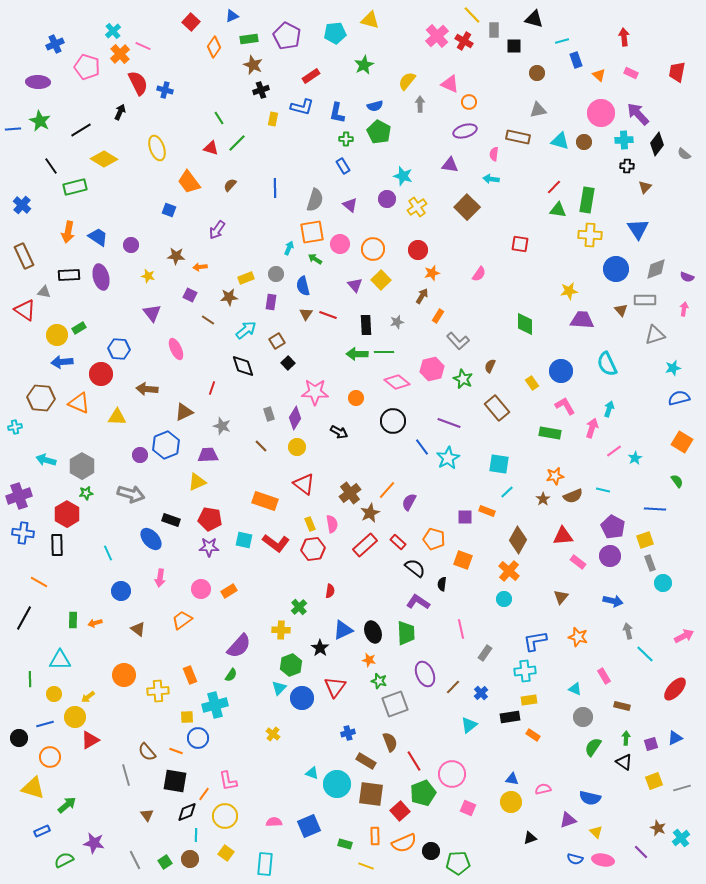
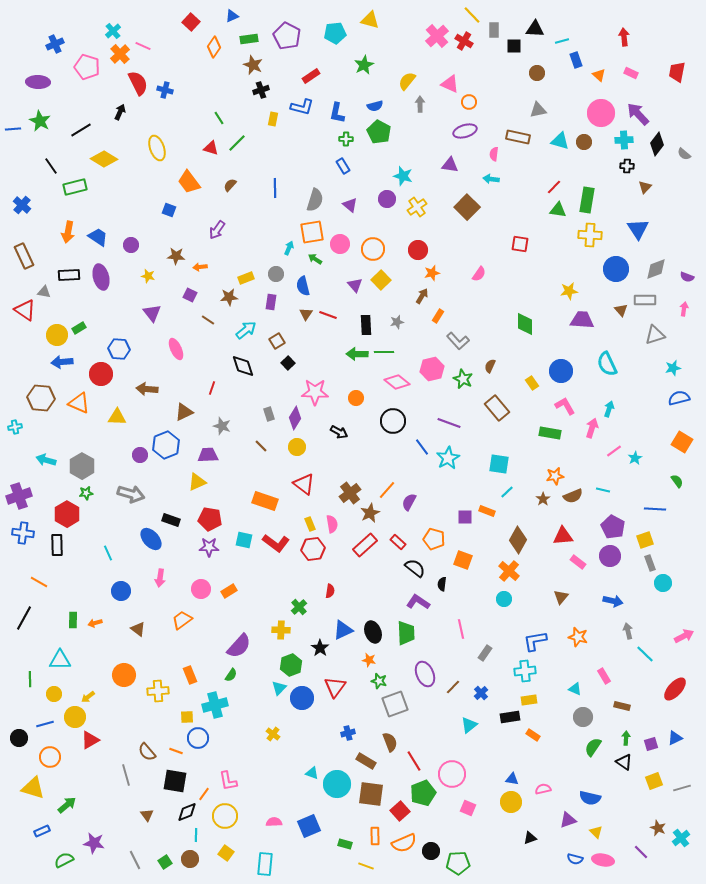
black triangle at (534, 19): moved 1 px right, 10 px down; rotated 12 degrees counterclockwise
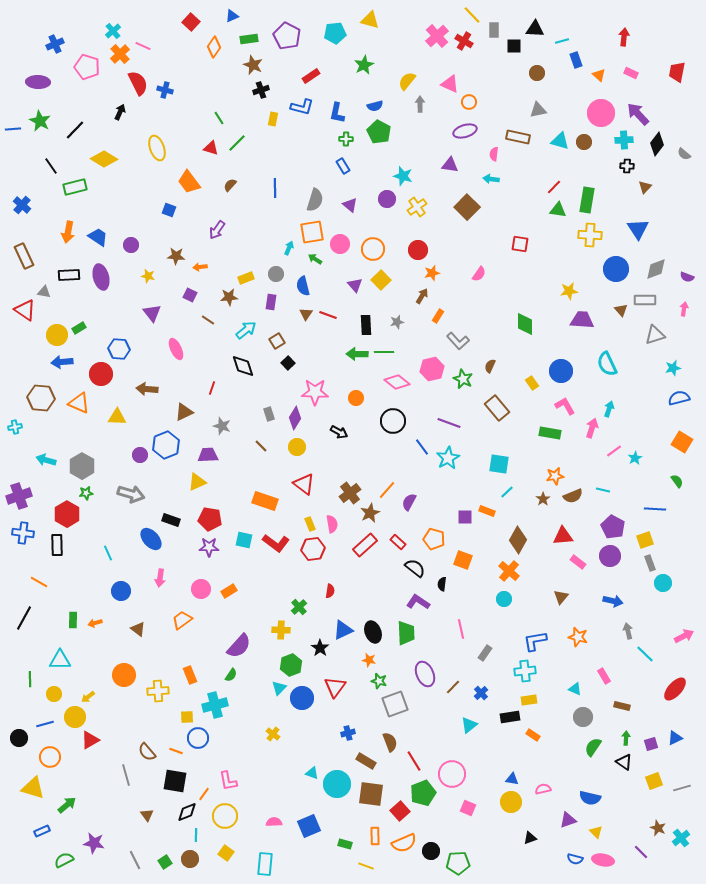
red arrow at (624, 37): rotated 12 degrees clockwise
black line at (81, 130): moved 6 px left; rotated 15 degrees counterclockwise
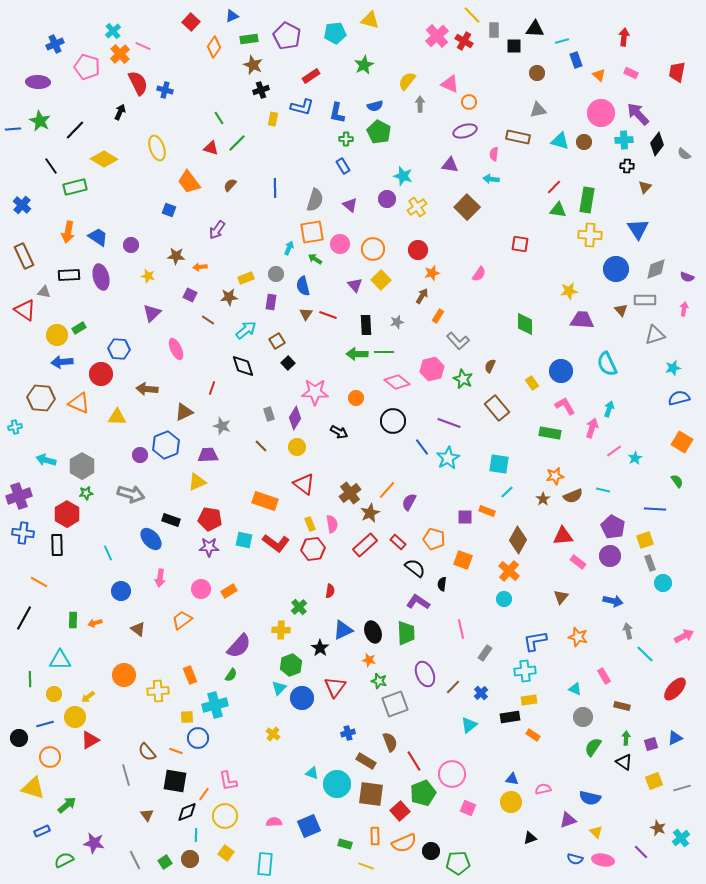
purple triangle at (152, 313): rotated 24 degrees clockwise
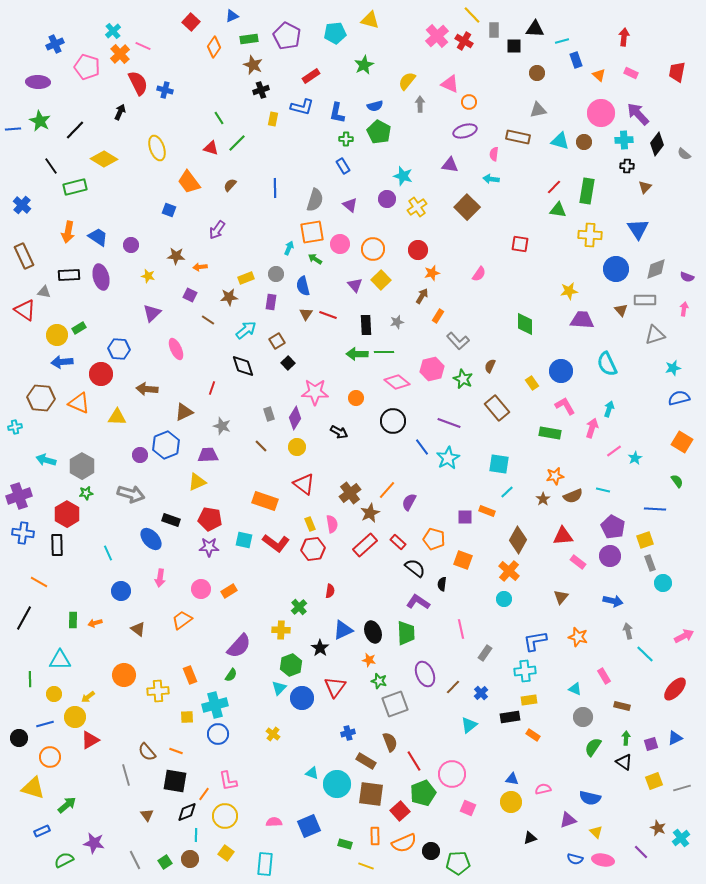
green rectangle at (587, 200): moved 9 px up
blue circle at (198, 738): moved 20 px right, 4 px up
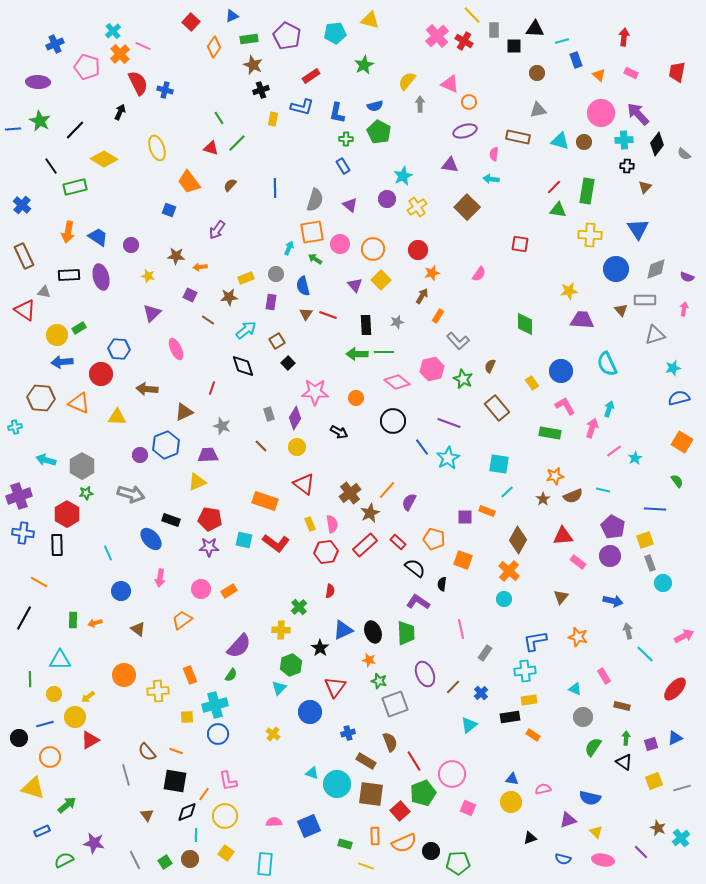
cyan star at (403, 176): rotated 30 degrees clockwise
red hexagon at (313, 549): moved 13 px right, 3 px down
blue circle at (302, 698): moved 8 px right, 14 px down
blue semicircle at (575, 859): moved 12 px left
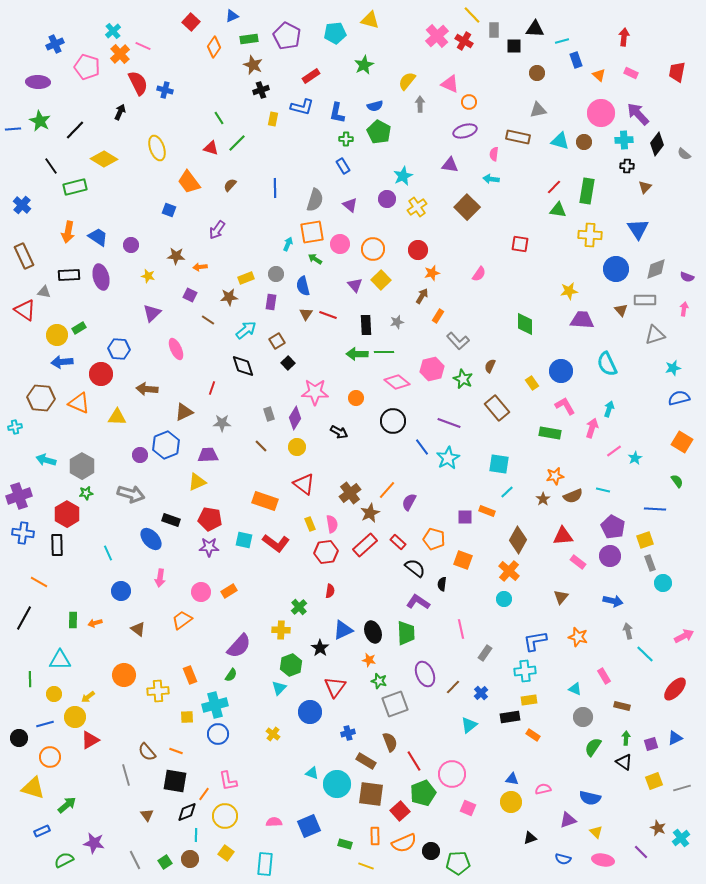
cyan arrow at (289, 248): moved 1 px left, 4 px up
gray star at (222, 426): moved 3 px up; rotated 18 degrees counterclockwise
pink circle at (201, 589): moved 3 px down
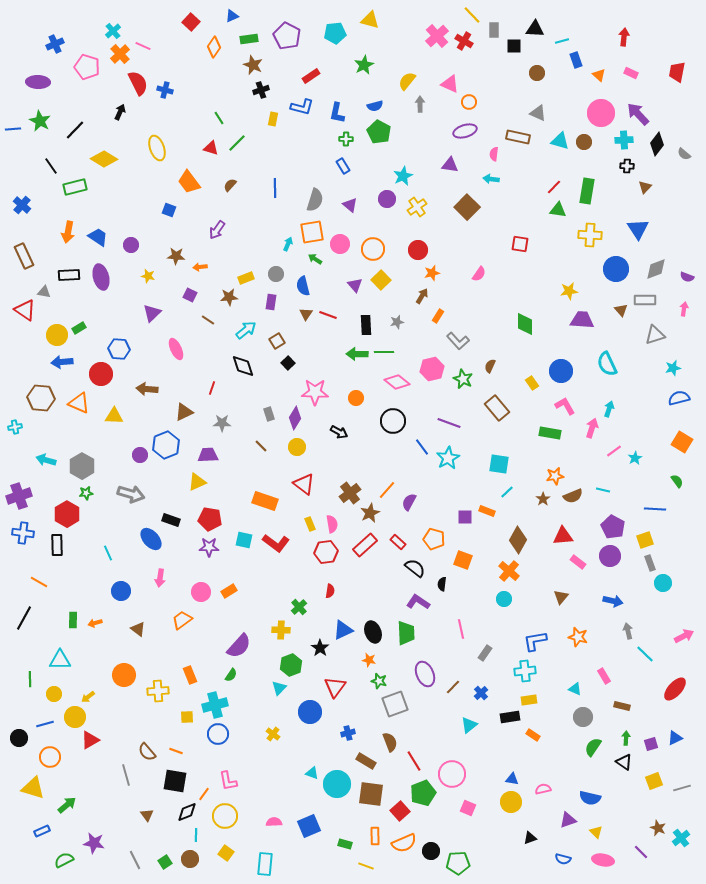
gray triangle at (538, 110): moved 3 px down; rotated 36 degrees clockwise
yellow triangle at (117, 417): moved 3 px left, 1 px up
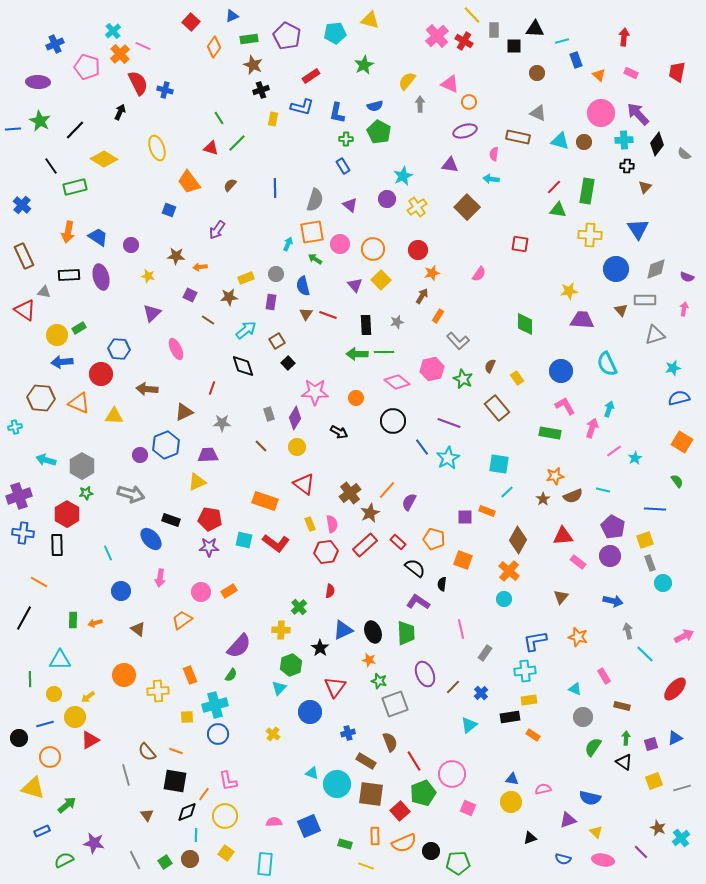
yellow rectangle at (532, 383): moved 15 px left, 5 px up
